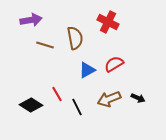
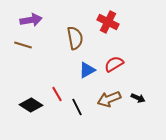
brown line: moved 22 px left
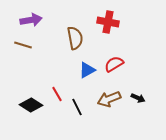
red cross: rotated 15 degrees counterclockwise
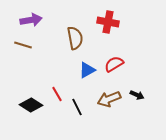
black arrow: moved 1 px left, 3 px up
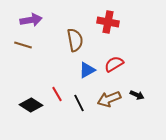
brown semicircle: moved 2 px down
black line: moved 2 px right, 4 px up
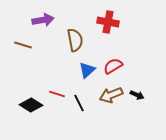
purple arrow: moved 12 px right
red semicircle: moved 1 px left, 2 px down
blue triangle: rotated 12 degrees counterclockwise
red line: rotated 42 degrees counterclockwise
brown arrow: moved 2 px right, 4 px up
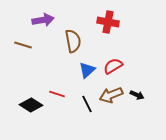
brown semicircle: moved 2 px left, 1 px down
black line: moved 8 px right, 1 px down
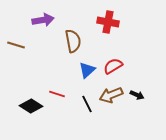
brown line: moved 7 px left
black diamond: moved 1 px down
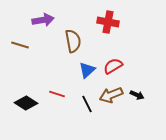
brown line: moved 4 px right
black diamond: moved 5 px left, 3 px up
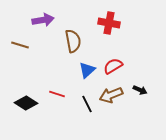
red cross: moved 1 px right, 1 px down
black arrow: moved 3 px right, 5 px up
